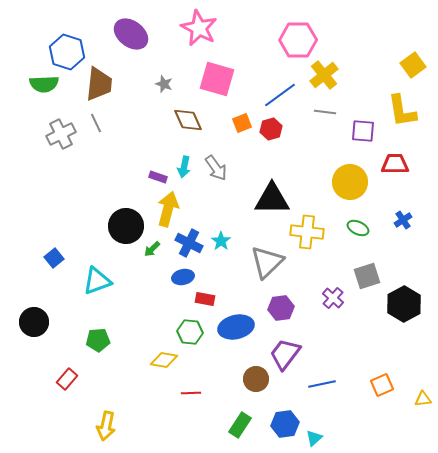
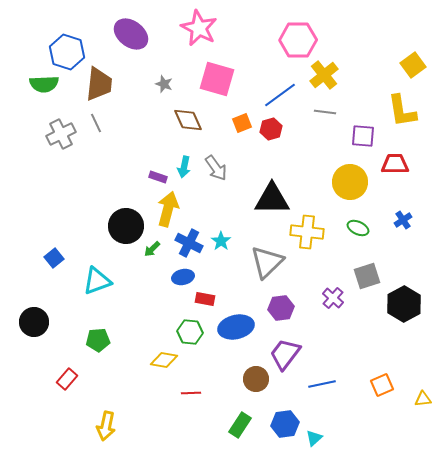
purple square at (363, 131): moved 5 px down
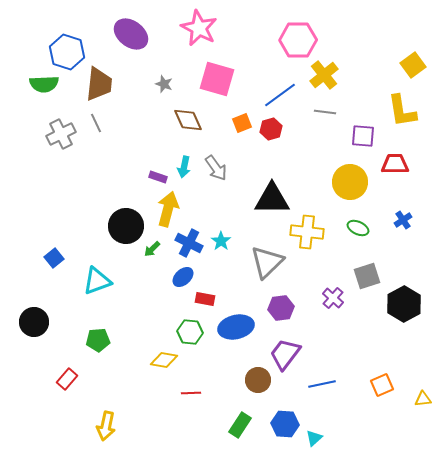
blue ellipse at (183, 277): rotated 30 degrees counterclockwise
brown circle at (256, 379): moved 2 px right, 1 px down
blue hexagon at (285, 424): rotated 12 degrees clockwise
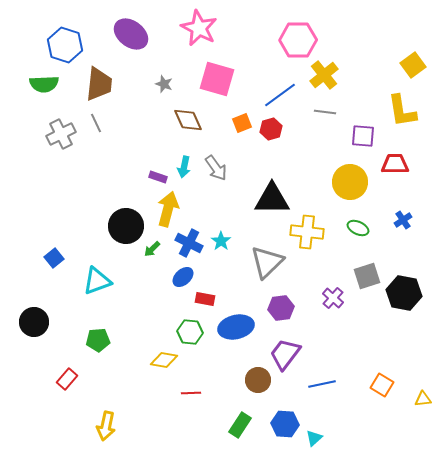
blue hexagon at (67, 52): moved 2 px left, 7 px up
black hexagon at (404, 304): moved 11 px up; rotated 20 degrees counterclockwise
orange square at (382, 385): rotated 35 degrees counterclockwise
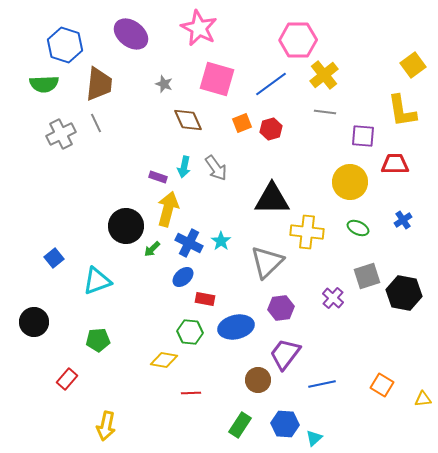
blue line at (280, 95): moved 9 px left, 11 px up
